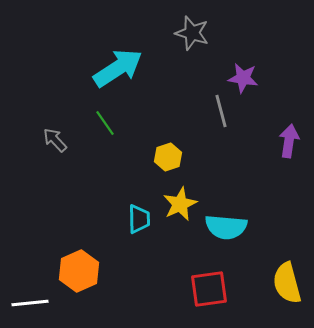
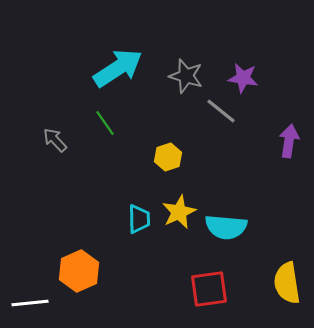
gray star: moved 6 px left, 43 px down
gray line: rotated 36 degrees counterclockwise
yellow star: moved 1 px left, 8 px down
yellow semicircle: rotated 6 degrees clockwise
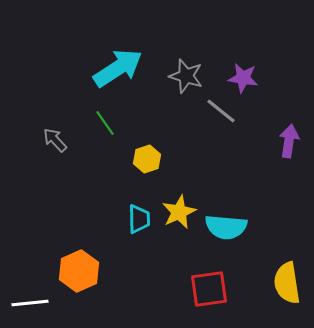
yellow hexagon: moved 21 px left, 2 px down
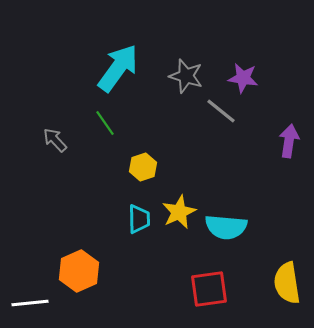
cyan arrow: rotated 21 degrees counterclockwise
yellow hexagon: moved 4 px left, 8 px down
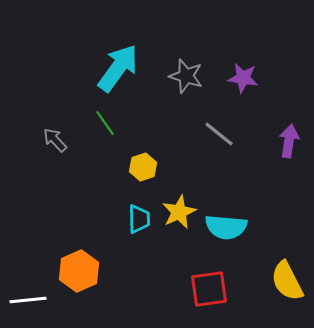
gray line: moved 2 px left, 23 px down
yellow semicircle: moved 2 px up; rotated 18 degrees counterclockwise
white line: moved 2 px left, 3 px up
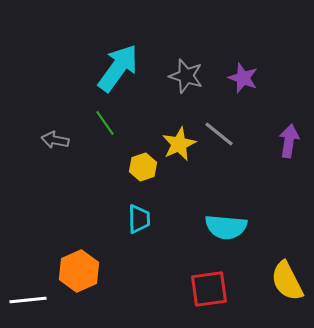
purple star: rotated 12 degrees clockwise
gray arrow: rotated 36 degrees counterclockwise
yellow star: moved 68 px up
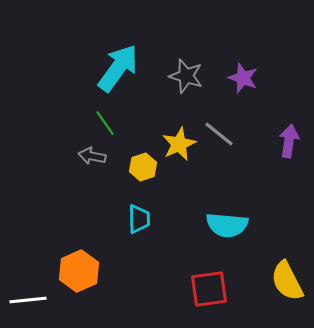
gray arrow: moved 37 px right, 16 px down
cyan semicircle: moved 1 px right, 2 px up
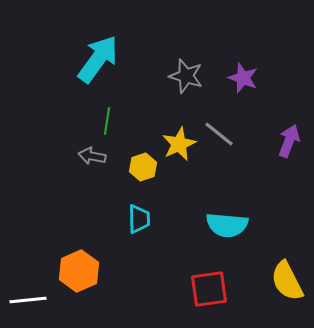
cyan arrow: moved 20 px left, 9 px up
green line: moved 2 px right, 2 px up; rotated 44 degrees clockwise
purple arrow: rotated 12 degrees clockwise
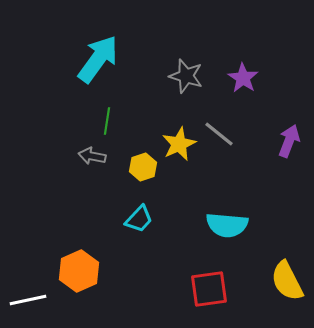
purple star: rotated 12 degrees clockwise
cyan trapezoid: rotated 44 degrees clockwise
white line: rotated 6 degrees counterclockwise
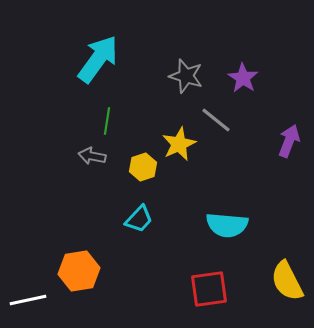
gray line: moved 3 px left, 14 px up
orange hexagon: rotated 15 degrees clockwise
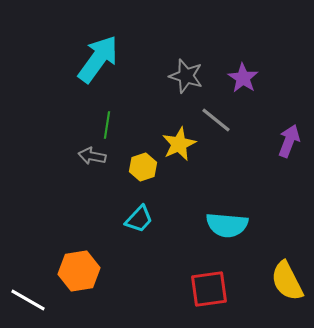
green line: moved 4 px down
white line: rotated 42 degrees clockwise
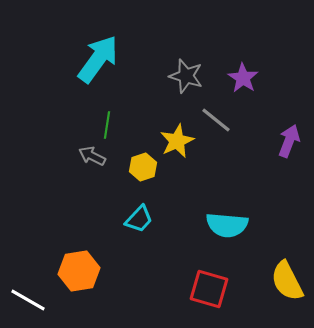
yellow star: moved 2 px left, 3 px up
gray arrow: rotated 16 degrees clockwise
red square: rotated 24 degrees clockwise
